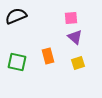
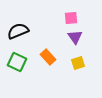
black semicircle: moved 2 px right, 15 px down
purple triangle: rotated 14 degrees clockwise
orange rectangle: moved 1 px down; rotated 28 degrees counterclockwise
green square: rotated 12 degrees clockwise
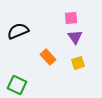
green square: moved 23 px down
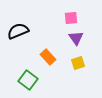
purple triangle: moved 1 px right, 1 px down
green square: moved 11 px right, 5 px up; rotated 12 degrees clockwise
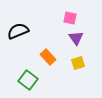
pink square: moved 1 px left; rotated 16 degrees clockwise
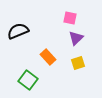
purple triangle: rotated 21 degrees clockwise
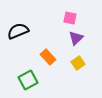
yellow square: rotated 16 degrees counterclockwise
green square: rotated 24 degrees clockwise
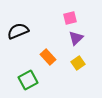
pink square: rotated 24 degrees counterclockwise
